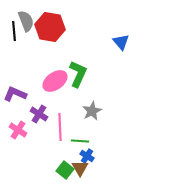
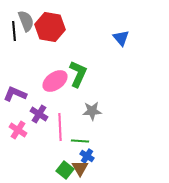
blue triangle: moved 4 px up
gray star: rotated 24 degrees clockwise
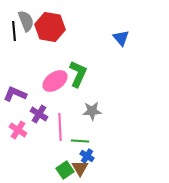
green square: rotated 18 degrees clockwise
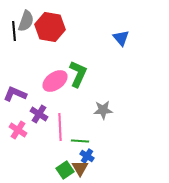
gray semicircle: rotated 40 degrees clockwise
gray star: moved 11 px right, 1 px up
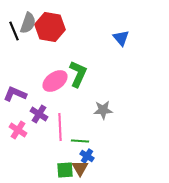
gray semicircle: moved 2 px right, 2 px down
black line: rotated 18 degrees counterclockwise
green square: rotated 30 degrees clockwise
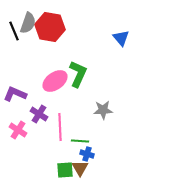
blue cross: moved 2 px up; rotated 16 degrees counterclockwise
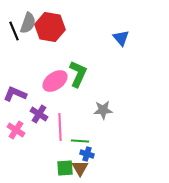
pink cross: moved 2 px left
green square: moved 2 px up
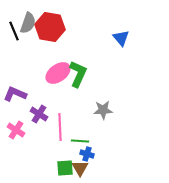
pink ellipse: moved 3 px right, 8 px up
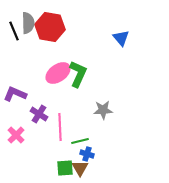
gray semicircle: rotated 20 degrees counterclockwise
pink cross: moved 5 px down; rotated 12 degrees clockwise
green line: rotated 18 degrees counterclockwise
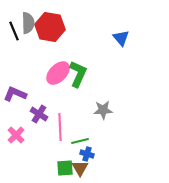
pink ellipse: rotated 10 degrees counterclockwise
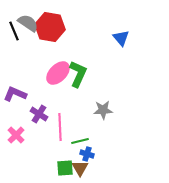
gray semicircle: rotated 55 degrees counterclockwise
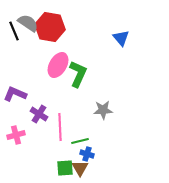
pink ellipse: moved 8 px up; rotated 15 degrees counterclockwise
pink cross: rotated 30 degrees clockwise
